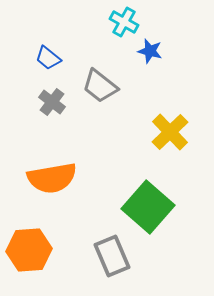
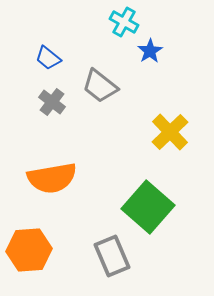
blue star: rotated 25 degrees clockwise
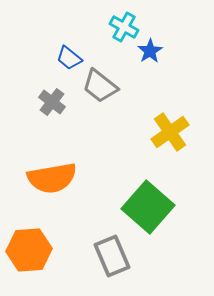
cyan cross: moved 5 px down
blue trapezoid: moved 21 px right
yellow cross: rotated 9 degrees clockwise
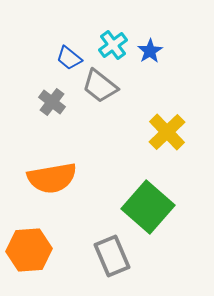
cyan cross: moved 11 px left, 18 px down; rotated 24 degrees clockwise
yellow cross: moved 3 px left; rotated 9 degrees counterclockwise
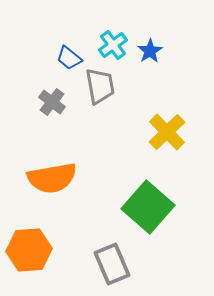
gray trapezoid: rotated 138 degrees counterclockwise
gray rectangle: moved 8 px down
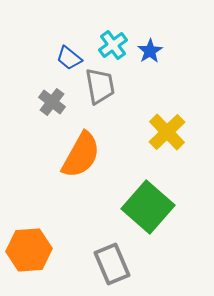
orange semicircle: moved 29 px right, 23 px up; rotated 51 degrees counterclockwise
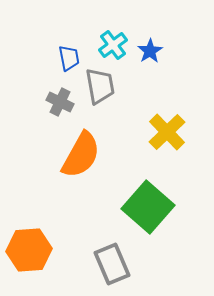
blue trapezoid: rotated 140 degrees counterclockwise
gray cross: moved 8 px right; rotated 12 degrees counterclockwise
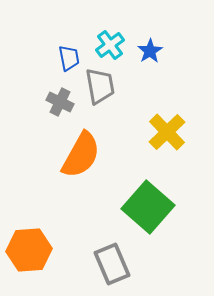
cyan cross: moved 3 px left
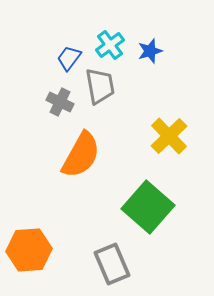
blue star: rotated 15 degrees clockwise
blue trapezoid: rotated 132 degrees counterclockwise
yellow cross: moved 2 px right, 4 px down
